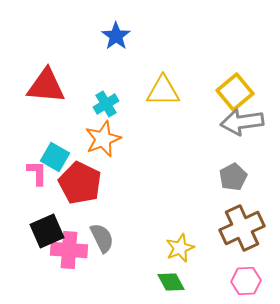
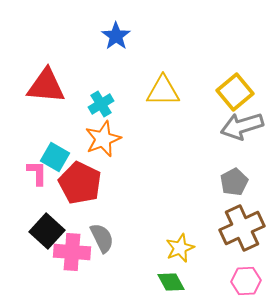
cyan cross: moved 5 px left
gray arrow: moved 4 px down; rotated 9 degrees counterclockwise
gray pentagon: moved 1 px right, 5 px down
black square: rotated 24 degrees counterclockwise
pink cross: moved 3 px right, 2 px down
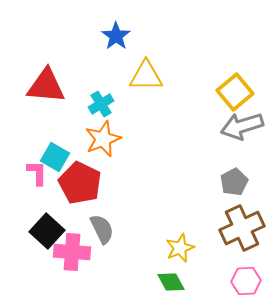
yellow triangle: moved 17 px left, 15 px up
gray semicircle: moved 9 px up
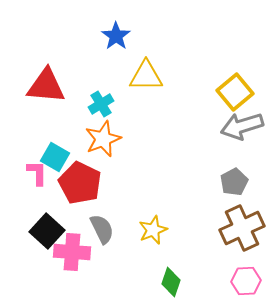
yellow star: moved 27 px left, 18 px up
green diamond: rotated 48 degrees clockwise
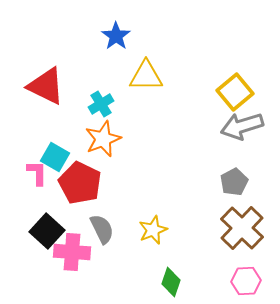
red triangle: rotated 21 degrees clockwise
brown cross: rotated 21 degrees counterclockwise
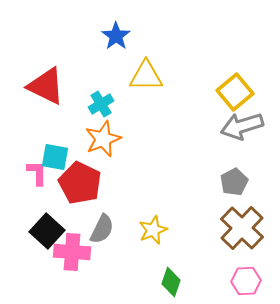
cyan square: rotated 20 degrees counterclockwise
gray semicircle: rotated 52 degrees clockwise
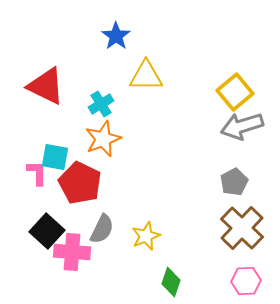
yellow star: moved 7 px left, 6 px down
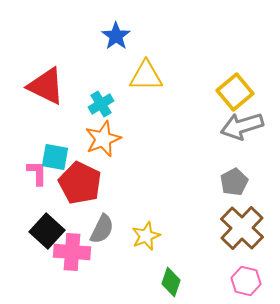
pink hexagon: rotated 16 degrees clockwise
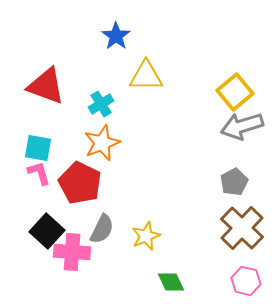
red triangle: rotated 6 degrees counterclockwise
orange star: moved 1 px left, 4 px down
cyan square: moved 17 px left, 9 px up
pink L-shape: moved 2 px right; rotated 16 degrees counterclockwise
green diamond: rotated 44 degrees counterclockwise
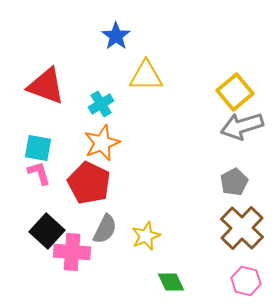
red pentagon: moved 9 px right
gray semicircle: moved 3 px right
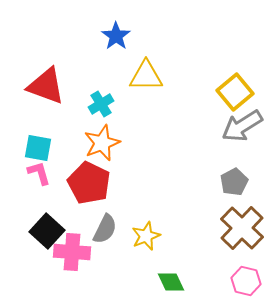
gray arrow: rotated 15 degrees counterclockwise
